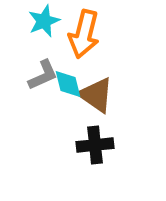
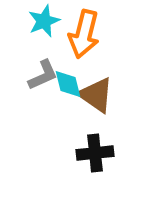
black cross: moved 8 px down
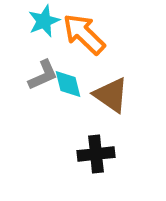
orange arrow: rotated 120 degrees clockwise
brown triangle: moved 15 px right
black cross: moved 1 px right, 1 px down
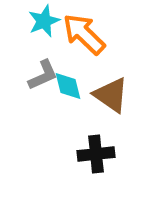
cyan diamond: moved 2 px down
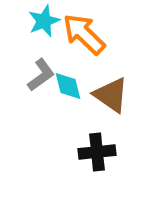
gray L-shape: moved 2 px left; rotated 12 degrees counterclockwise
black cross: moved 1 px right, 2 px up
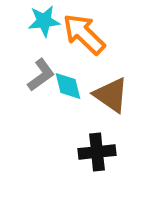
cyan star: rotated 16 degrees clockwise
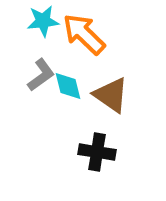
cyan star: moved 1 px left
black cross: rotated 15 degrees clockwise
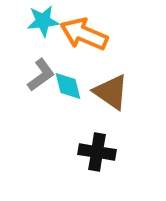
orange arrow: rotated 21 degrees counterclockwise
brown triangle: moved 3 px up
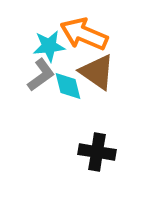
cyan star: moved 6 px right, 25 px down
brown triangle: moved 14 px left, 20 px up
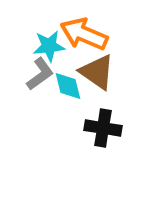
gray L-shape: moved 1 px left, 1 px up
black cross: moved 6 px right, 24 px up
